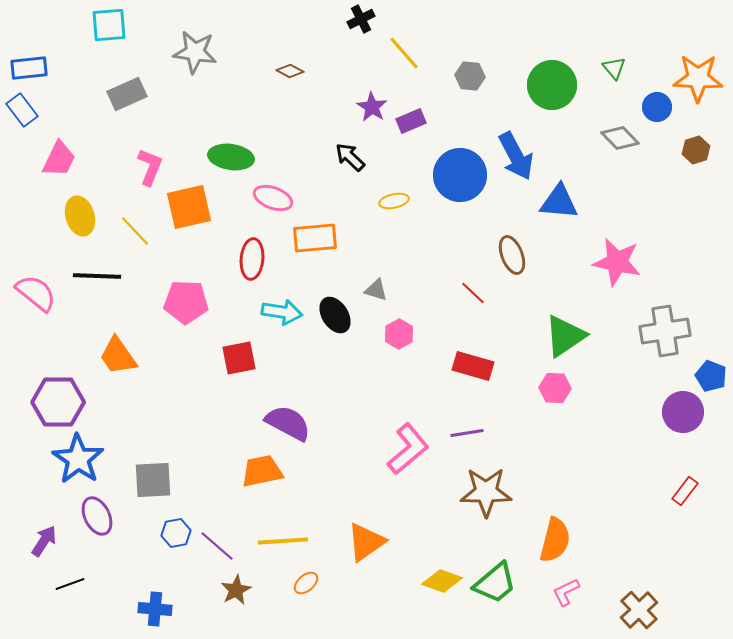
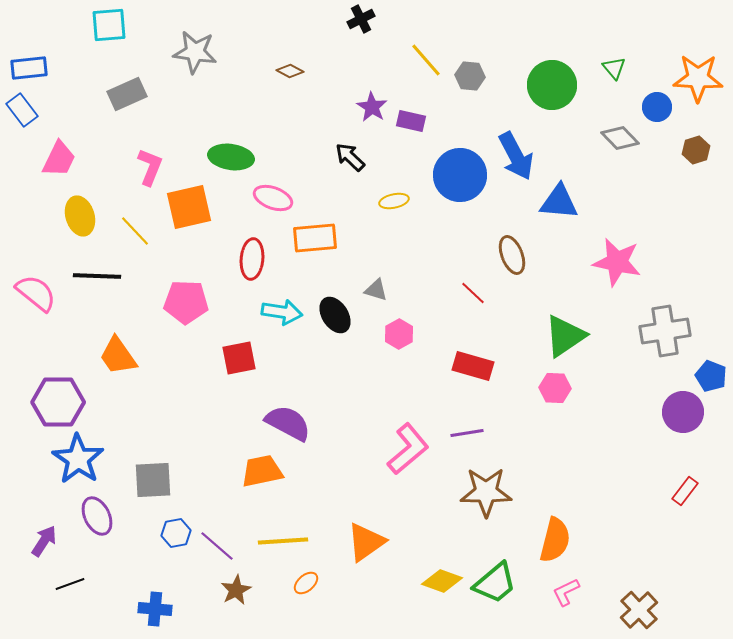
yellow line at (404, 53): moved 22 px right, 7 px down
purple rectangle at (411, 121): rotated 36 degrees clockwise
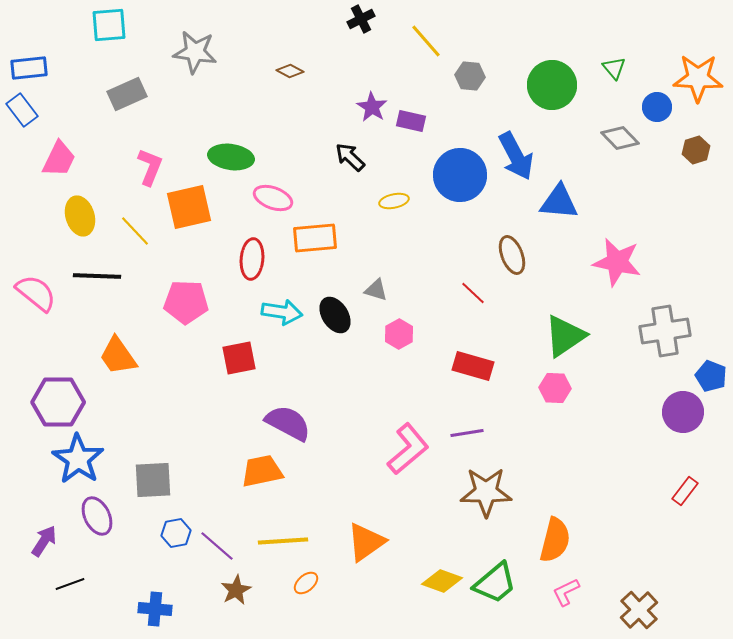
yellow line at (426, 60): moved 19 px up
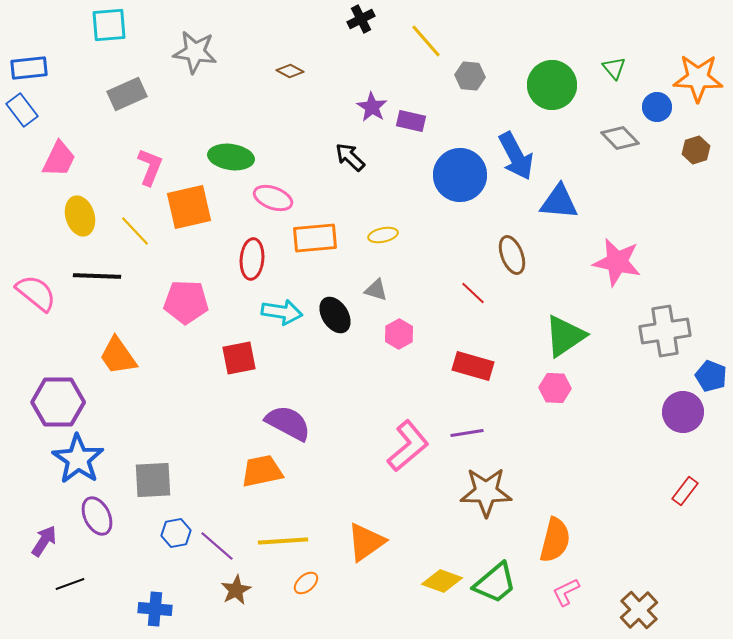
yellow ellipse at (394, 201): moved 11 px left, 34 px down
pink L-shape at (408, 449): moved 3 px up
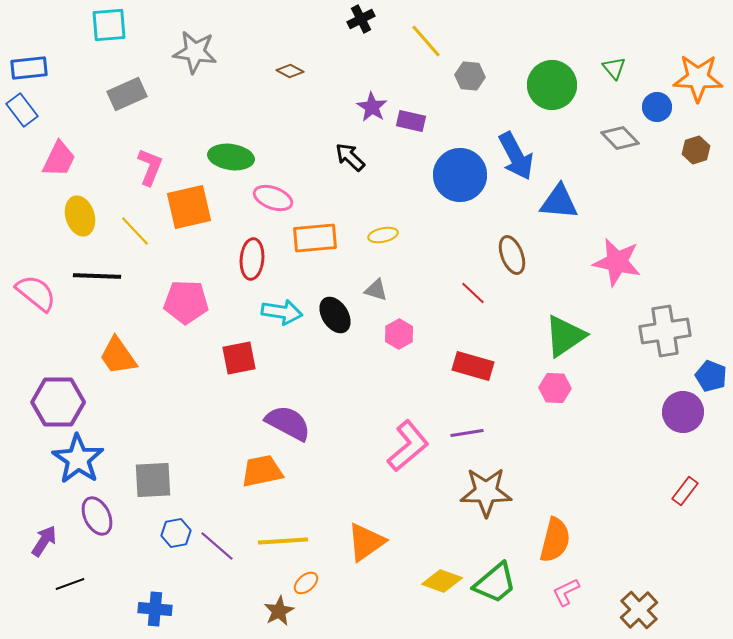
brown star at (236, 590): moved 43 px right, 21 px down
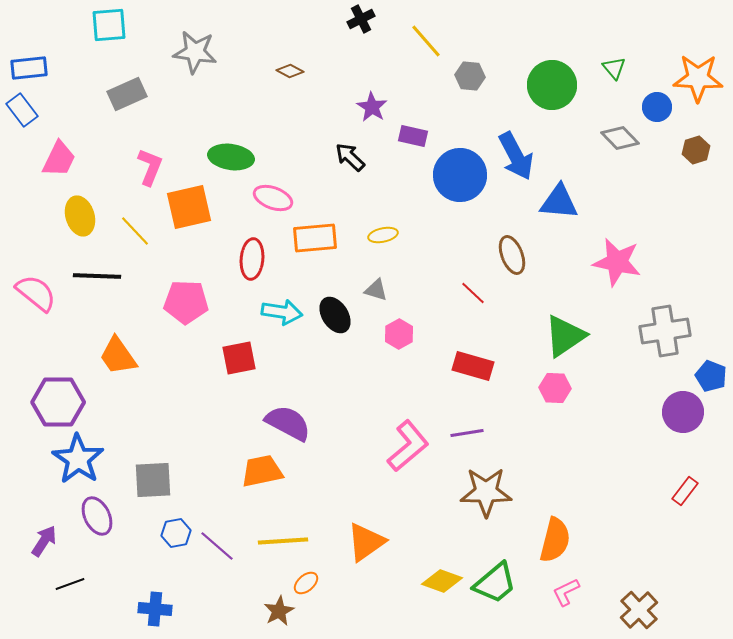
purple rectangle at (411, 121): moved 2 px right, 15 px down
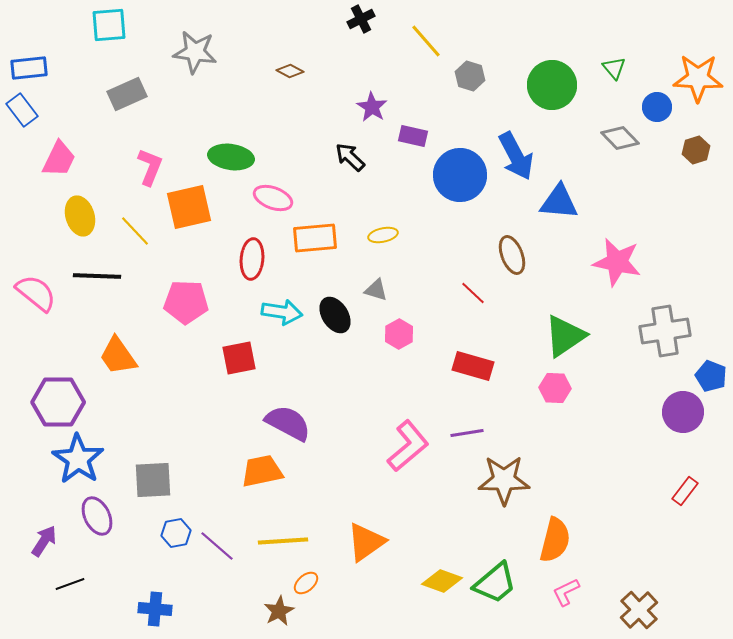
gray hexagon at (470, 76): rotated 12 degrees clockwise
brown star at (486, 492): moved 18 px right, 12 px up
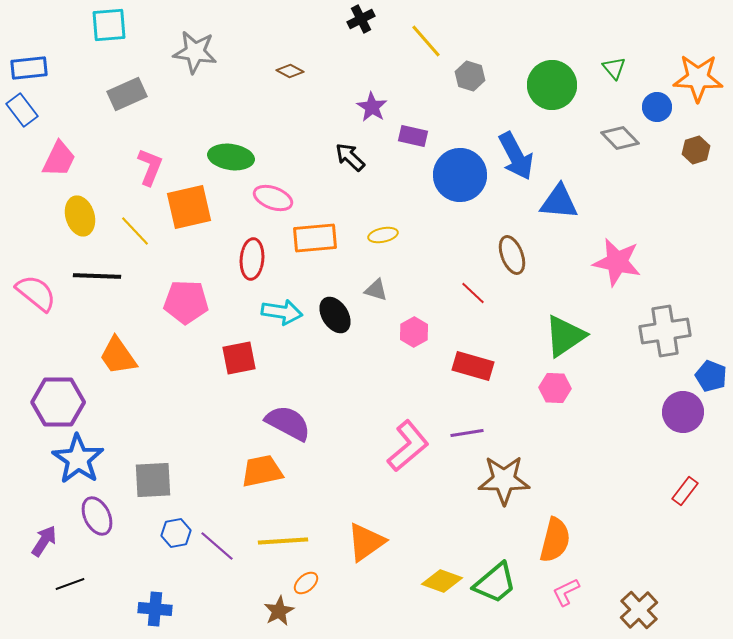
pink hexagon at (399, 334): moved 15 px right, 2 px up
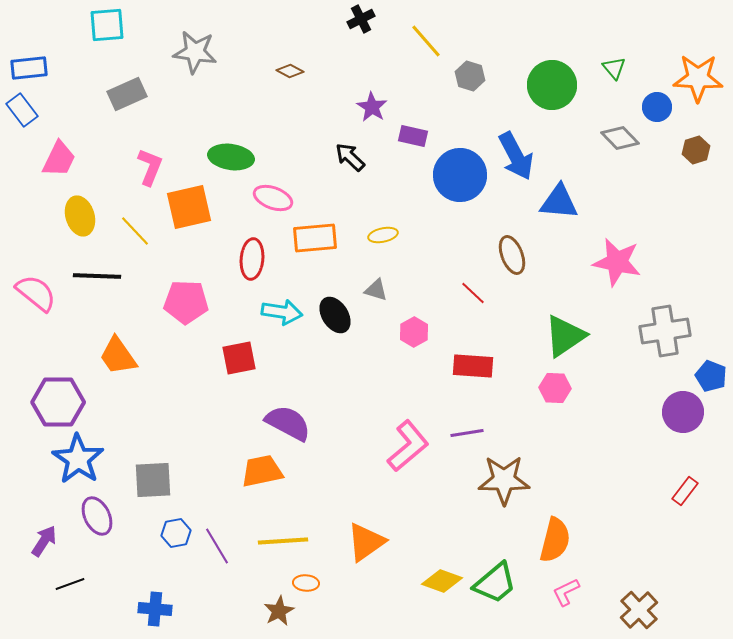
cyan square at (109, 25): moved 2 px left
red rectangle at (473, 366): rotated 12 degrees counterclockwise
purple line at (217, 546): rotated 18 degrees clockwise
orange ellipse at (306, 583): rotated 45 degrees clockwise
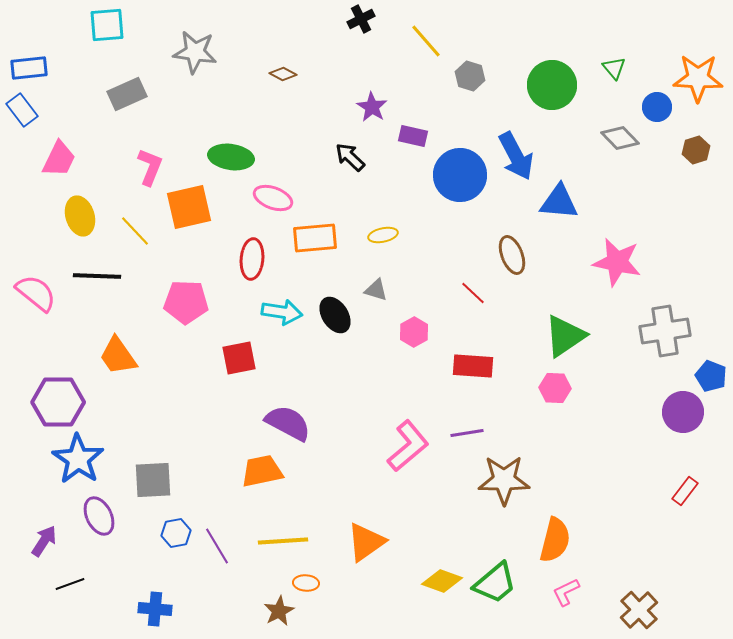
brown diamond at (290, 71): moved 7 px left, 3 px down
purple ellipse at (97, 516): moved 2 px right
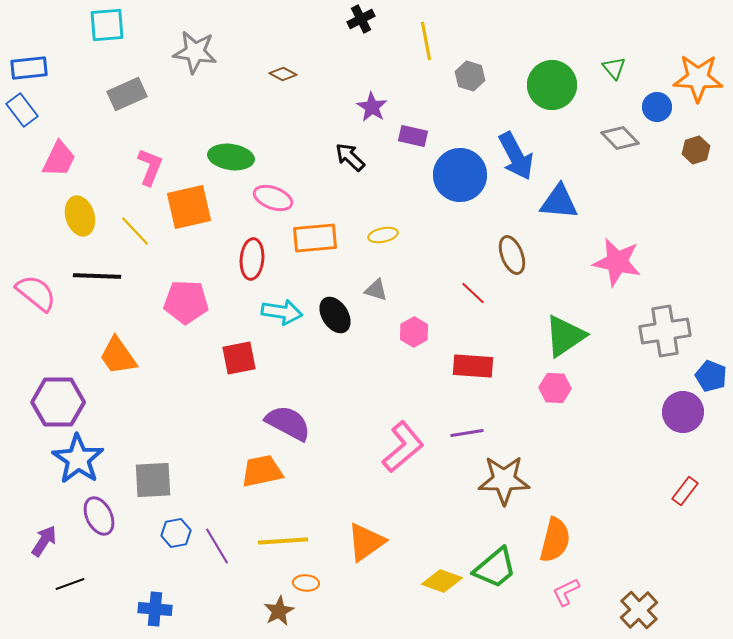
yellow line at (426, 41): rotated 30 degrees clockwise
pink L-shape at (408, 446): moved 5 px left, 1 px down
green trapezoid at (495, 583): moved 15 px up
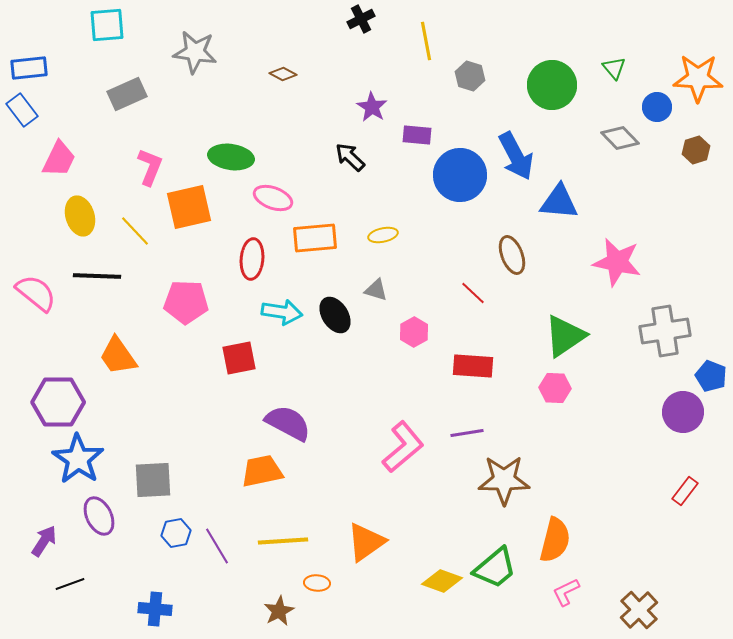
purple rectangle at (413, 136): moved 4 px right, 1 px up; rotated 8 degrees counterclockwise
orange ellipse at (306, 583): moved 11 px right
